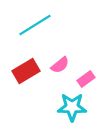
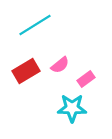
cyan star: moved 1 px down
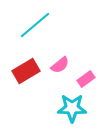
cyan line: rotated 8 degrees counterclockwise
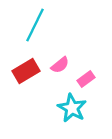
cyan line: rotated 24 degrees counterclockwise
cyan star: rotated 28 degrees clockwise
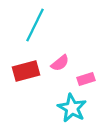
pink semicircle: moved 2 px up
red rectangle: rotated 16 degrees clockwise
pink rectangle: rotated 18 degrees clockwise
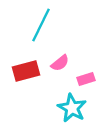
cyan line: moved 6 px right
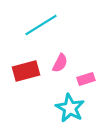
cyan line: rotated 32 degrees clockwise
pink semicircle: rotated 24 degrees counterclockwise
cyan star: moved 2 px left
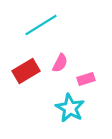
red rectangle: rotated 16 degrees counterclockwise
